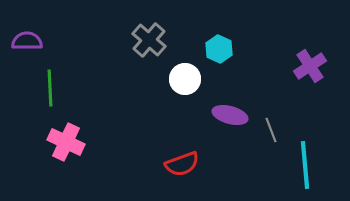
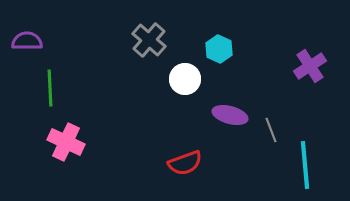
red semicircle: moved 3 px right, 1 px up
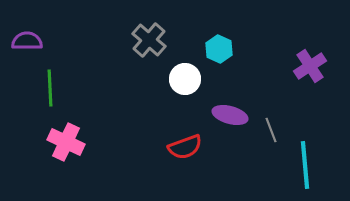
red semicircle: moved 16 px up
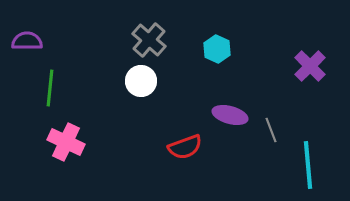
cyan hexagon: moved 2 px left
purple cross: rotated 12 degrees counterclockwise
white circle: moved 44 px left, 2 px down
green line: rotated 9 degrees clockwise
cyan line: moved 3 px right
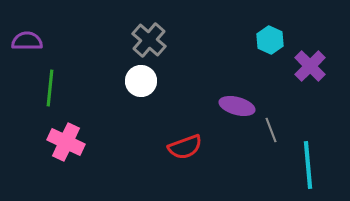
cyan hexagon: moved 53 px right, 9 px up
purple ellipse: moved 7 px right, 9 px up
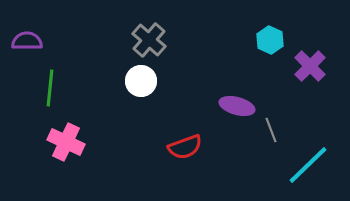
cyan line: rotated 51 degrees clockwise
